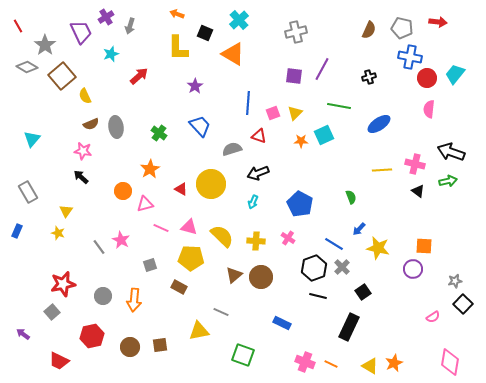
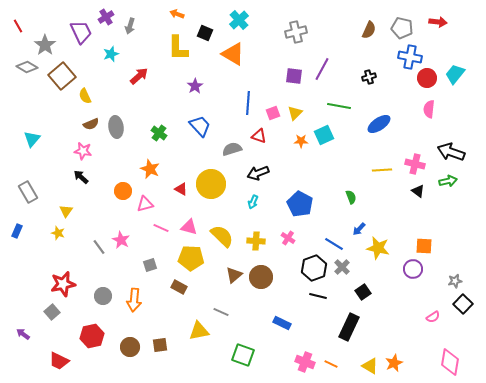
orange star at (150, 169): rotated 18 degrees counterclockwise
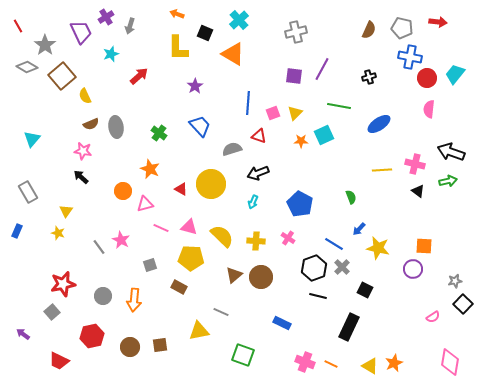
black square at (363, 292): moved 2 px right, 2 px up; rotated 28 degrees counterclockwise
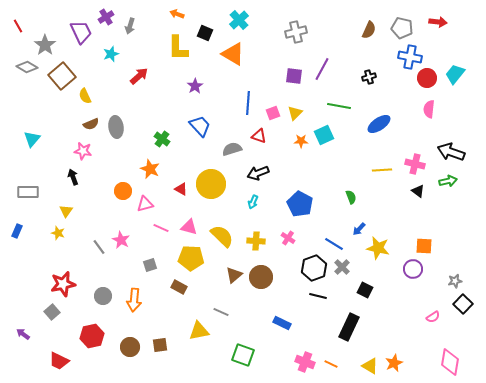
green cross at (159, 133): moved 3 px right, 6 px down
black arrow at (81, 177): moved 8 px left; rotated 28 degrees clockwise
gray rectangle at (28, 192): rotated 60 degrees counterclockwise
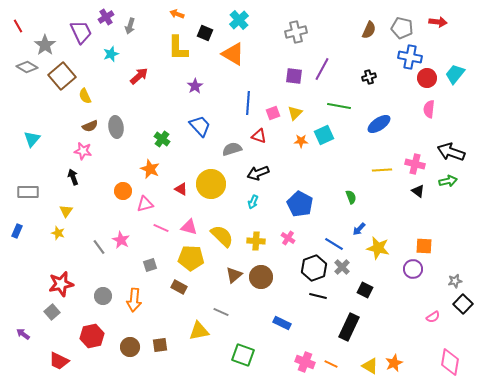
brown semicircle at (91, 124): moved 1 px left, 2 px down
red star at (63, 284): moved 2 px left
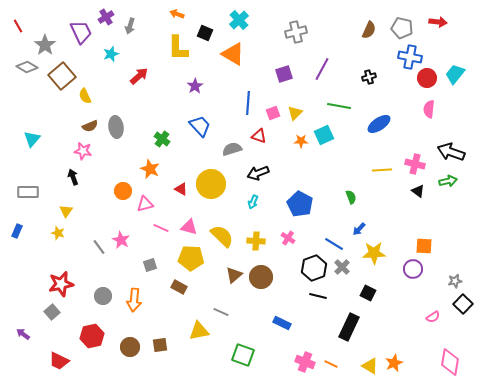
purple square at (294, 76): moved 10 px left, 2 px up; rotated 24 degrees counterclockwise
yellow star at (378, 248): moved 4 px left, 5 px down; rotated 15 degrees counterclockwise
black square at (365, 290): moved 3 px right, 3 px down
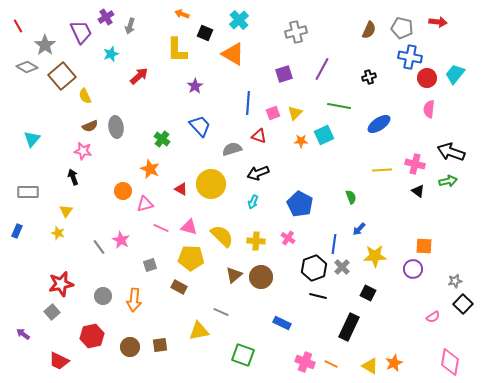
orange arrow at (177, 14): moved 5 px right
yellow L-shape at (178, 48): moved 1 px left, 2 px down
blue line at (334, 244): rotated 66 degrees clockwise
yellow star at (374, 253): moved 1 px right, 3 px down
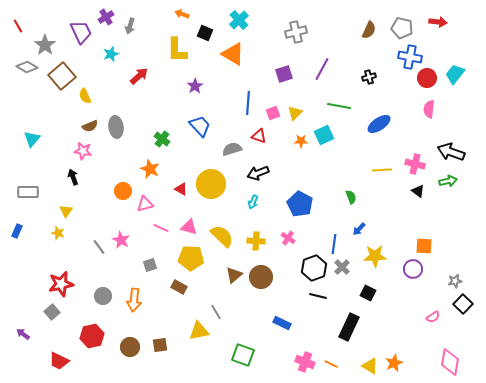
gray line at (221, 312): moved 5 px left; rotated 35 degrees clockwise
